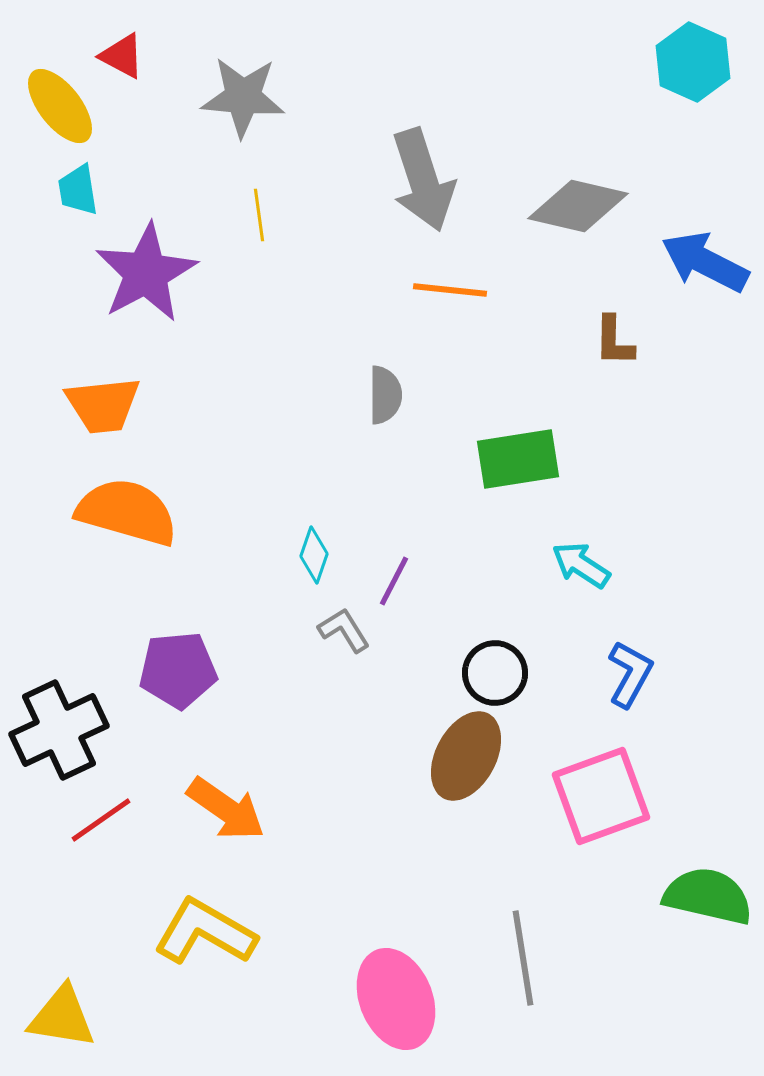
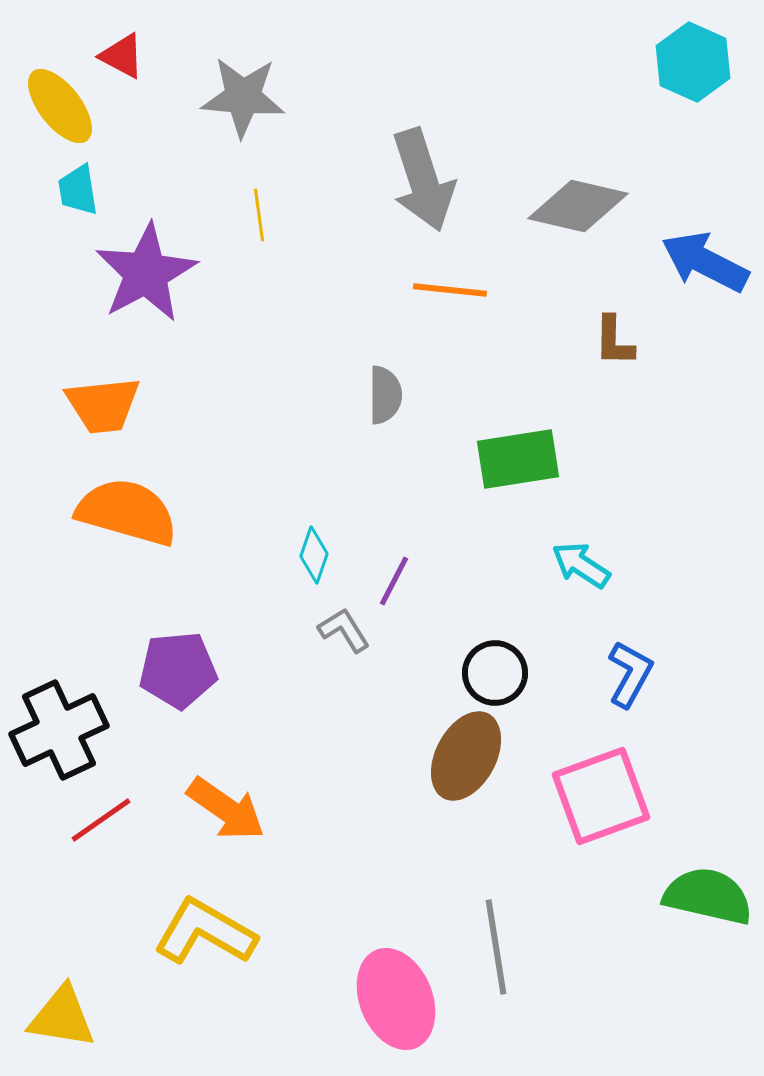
gray line: moved 27 px left, 11 px up
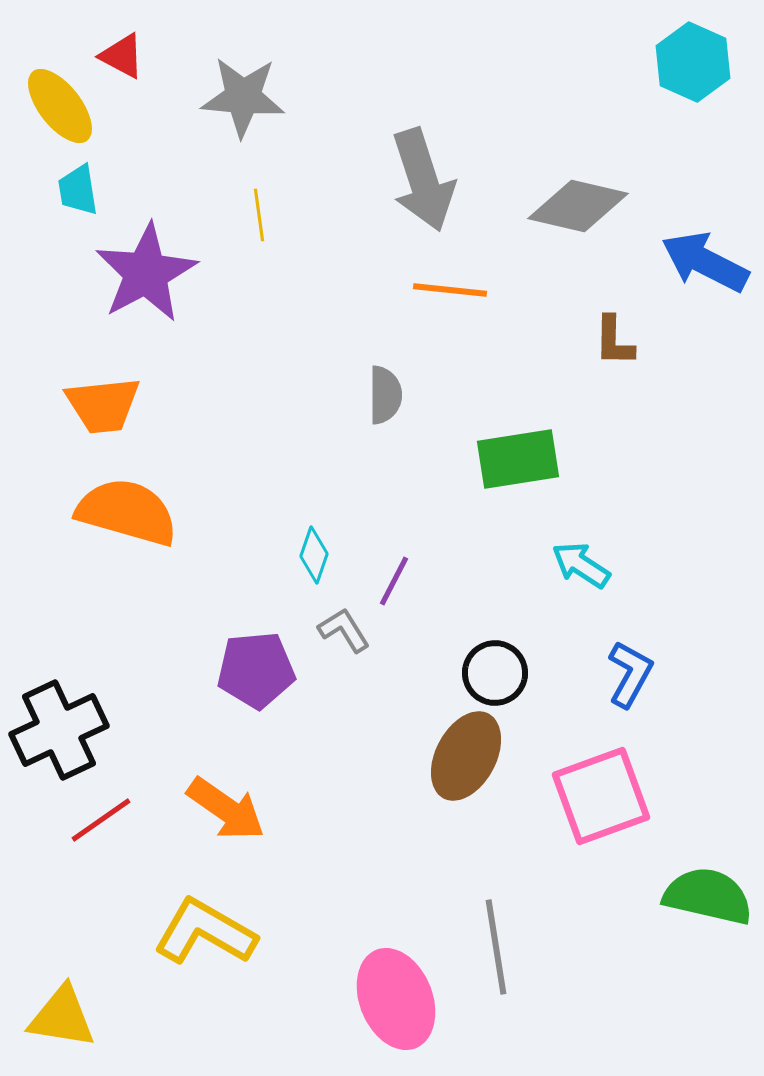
purple pentagon: moved 78 px right
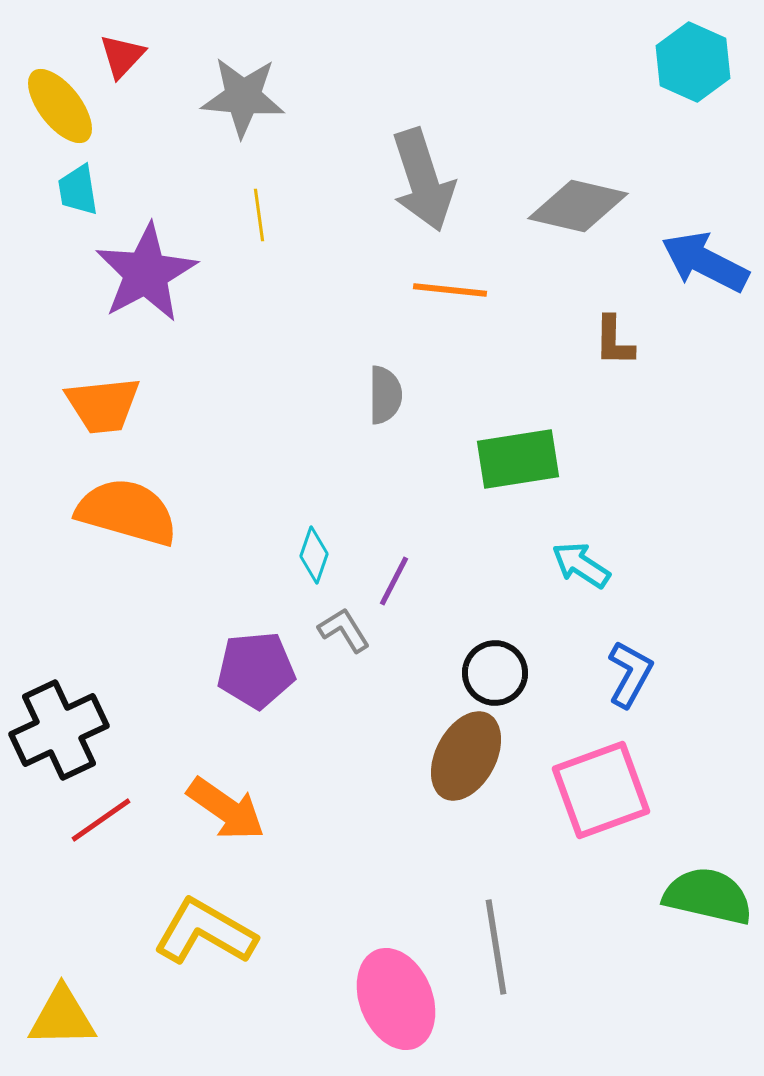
red triangle: rotated 45 degrees clockwise
pink square: moved 6 px up
yellow triangle: rotated 10 degrees counterclockwise
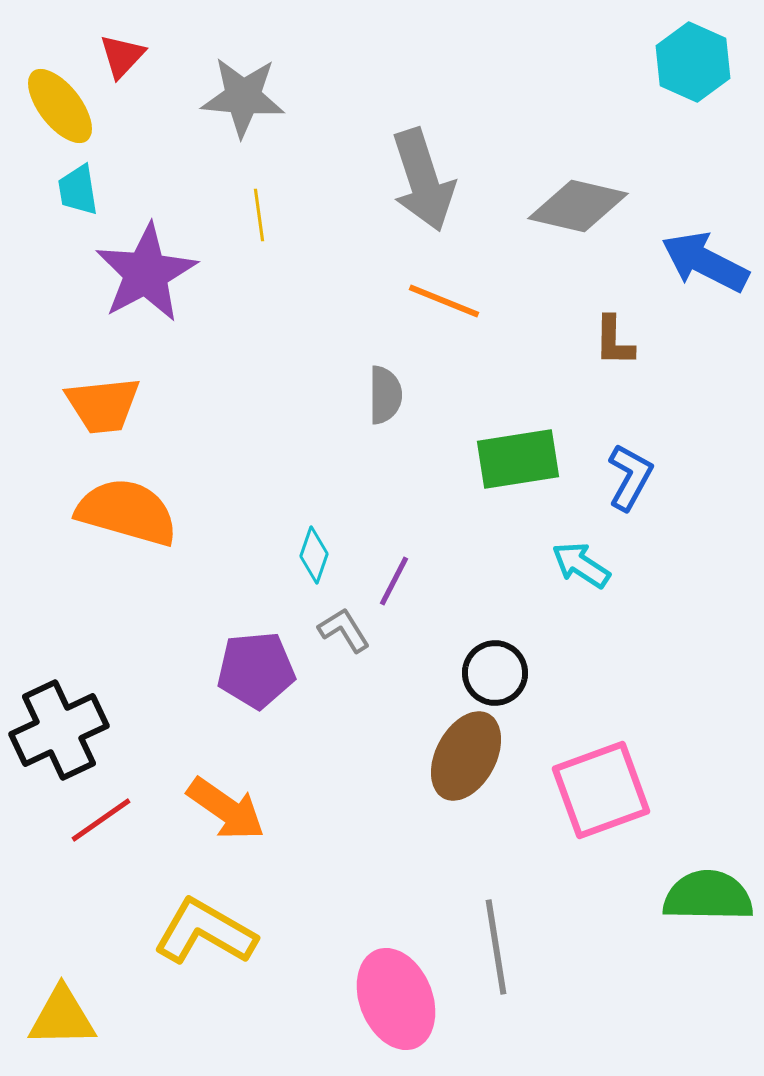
orange line: moved 6 px left, 11 px down; rotated 16 degrees clockwise
blue L-shape: moved 197 px up
green semicircle: rotated 12 degrees counterclockwise
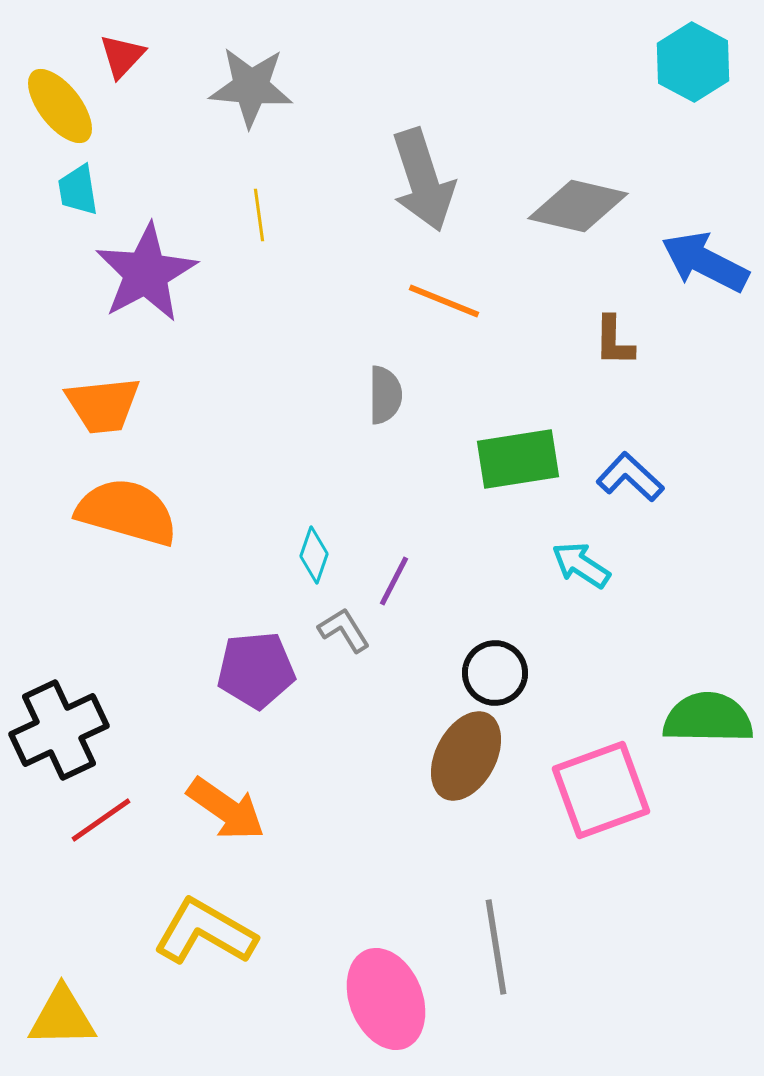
cyan hexagon: rotated 4 degrees clockwise
gray star: moved 8 px right, 10 px up
blue L-shape: rotated 76 degrees counterclockwise
green semicircle: moved 178 px up
pink ellipse: moved 10 px left
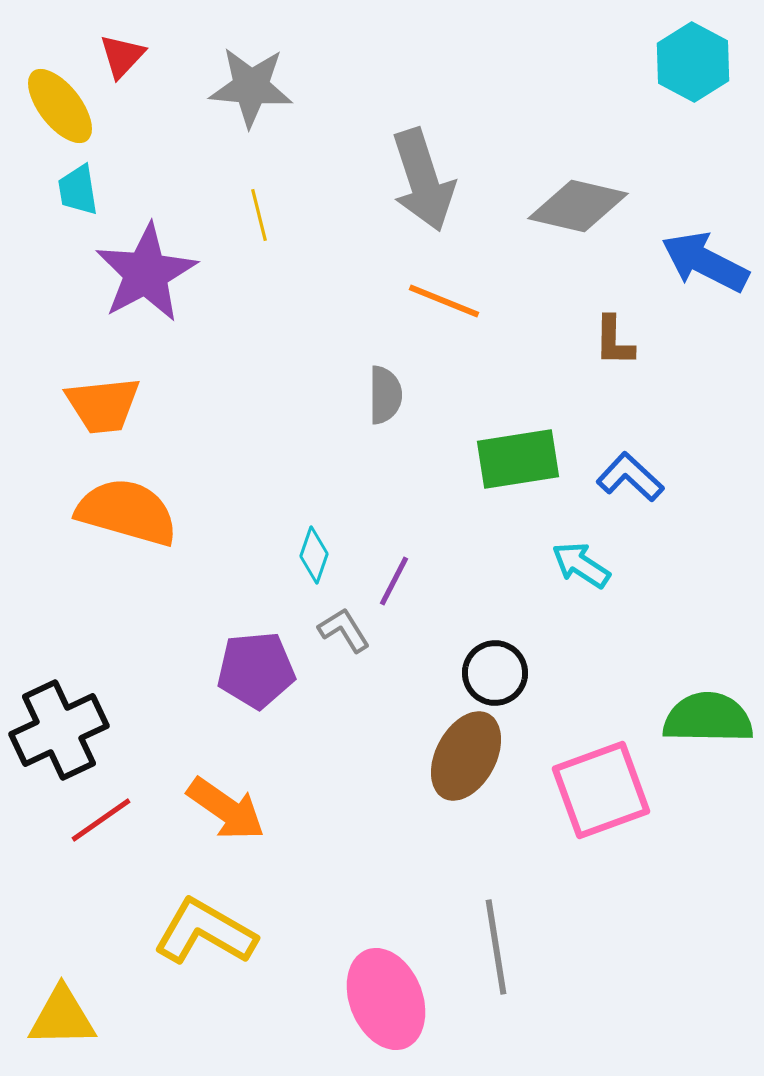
yellow line: rotated 6 degrees counterclockwise
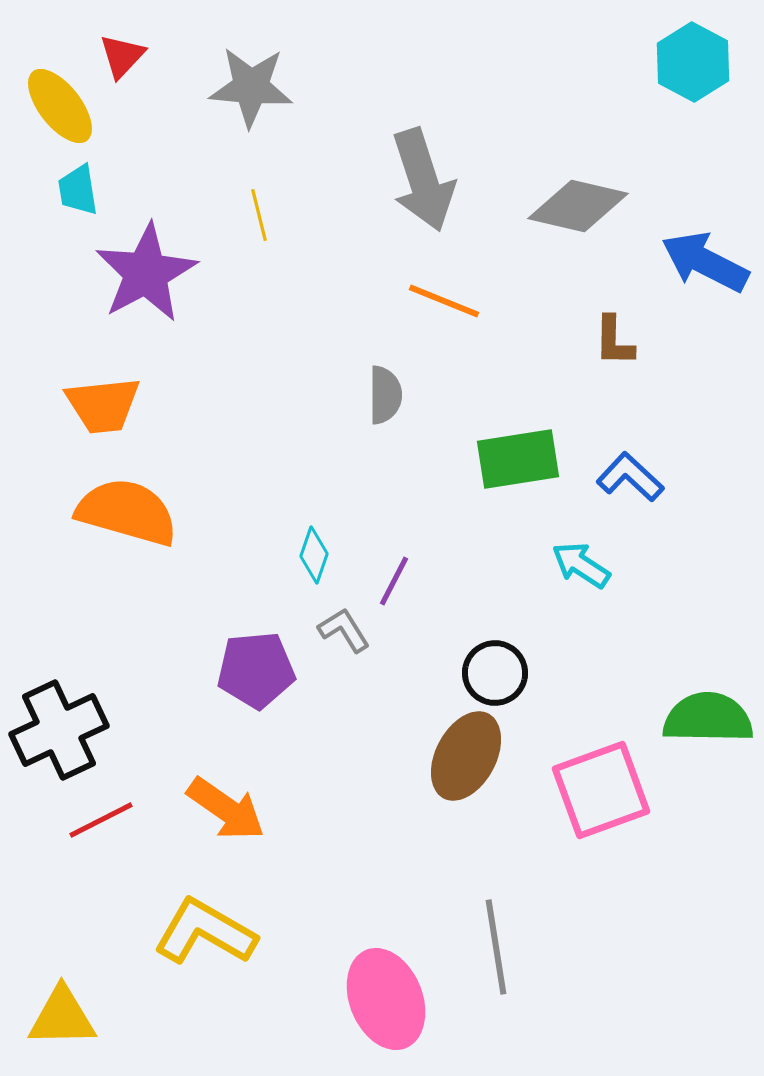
red line: rotated 8 degrees clockwise
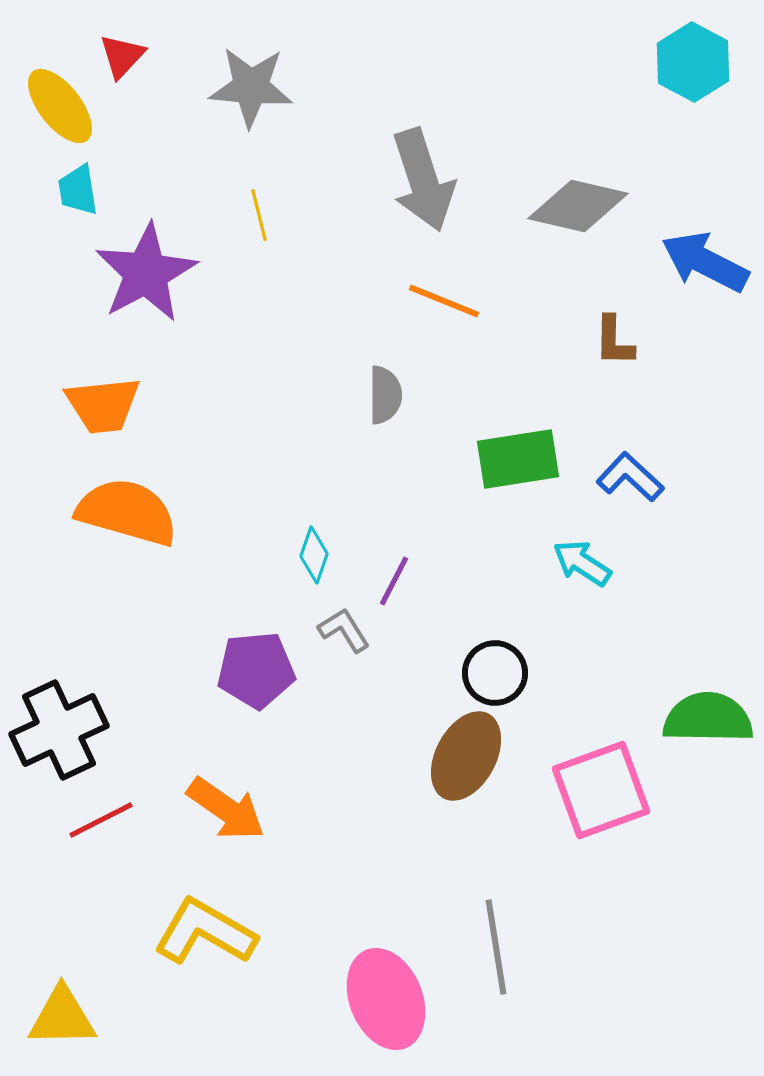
cyan arrow: moved 1 px right, 2 px up
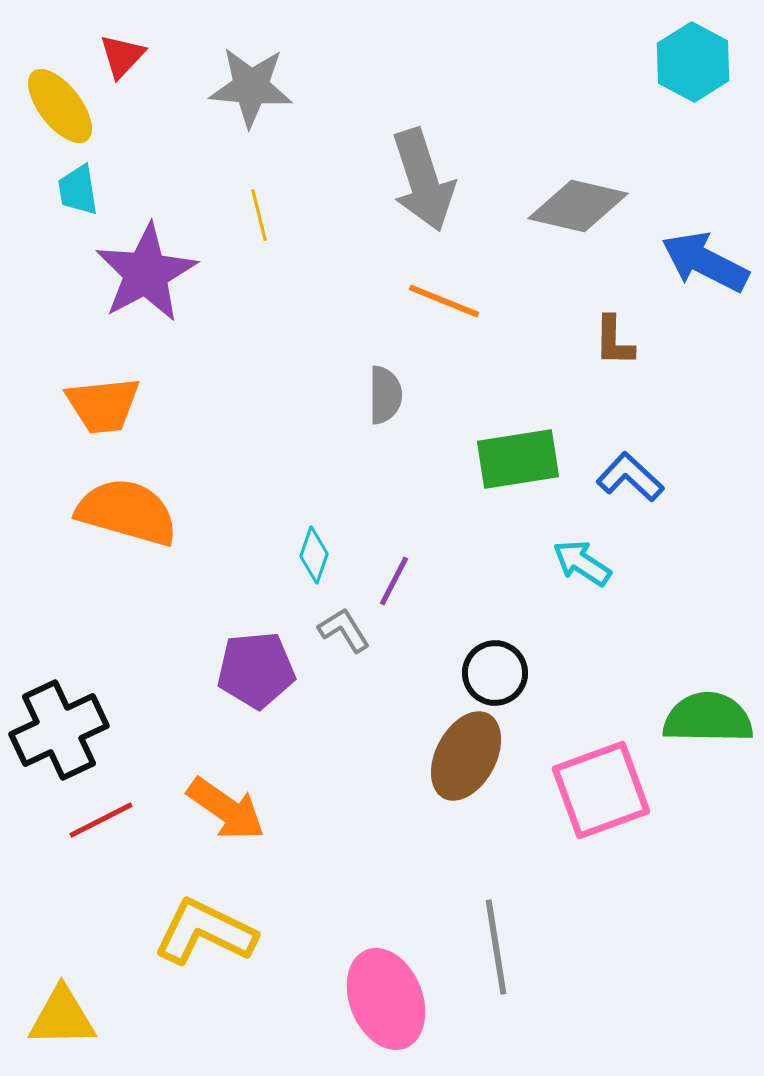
yellow L-shape: rotated 4 degrees counterclockwise
